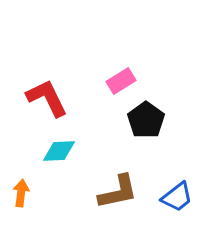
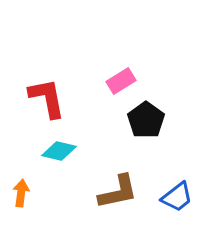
red L-shape: rotated 15 degrees clockwise
cyan diamond: rotated 16 degrees clockwise
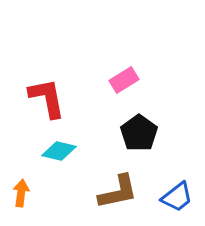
pink rectangle: moved 3 px right, 1 px up
black pentagon: moved 7 px left, 13 px down
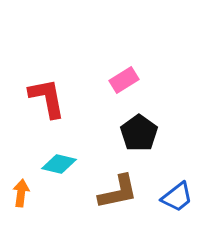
cyan diamond: moved 13 px down
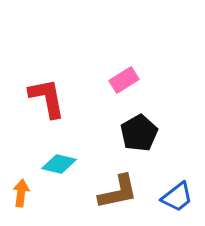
black pentagon: rotated 6 degrees clockwise
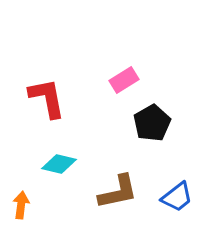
black pentagon: moved 13 px right, 10 px up
orange arrow: moved 12 px down
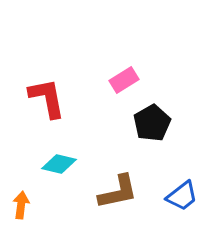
blue trapezoid: moved 5 px right, 1 px up
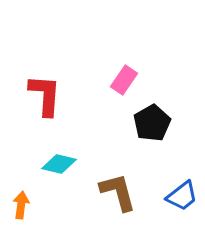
pink rectangle: rotated 24 degrees counterclockwise
red L-shape: moved 2 px left, 3 px up; rotated 15 degrees clockwise
brown L-shape: rotated 93 degrees counterclockwise
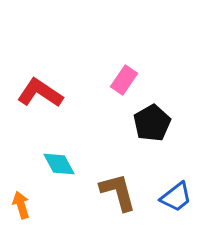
red L-shape: moved 5 px left, 2 px up; rotated 60 degrees counterclockwise
cyan diamond: rotated 48 degrees clockwise
blue trapezoid: moved 6 px left, 1 px down
orange arrow: rotated 24 degrees counterclockwise
